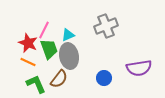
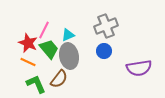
green trapezoid: rotated 20 degrees counterclockwise
blue circle: moved 27 px up
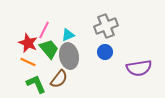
blue circle: moved 1 px right, 1 px down
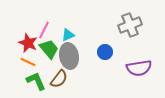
gray cross: moved 24 px right, 1 px up
green L-shape: moved 3 px up
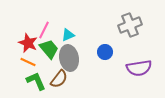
gray ellipse: moved 2 px down
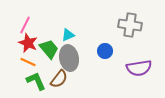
gray cross: rotated 30 degrees clockwise
pink line: moved 19 px left, 5 px up
blue circle: moved 1 px up
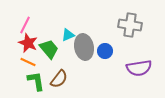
gray ellipse: moved 15 px right, 11 px up
green L-shape: rotated 15 degrees clockwise
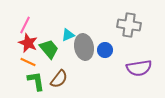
gray cross: moved 1 px left
blue circle: moved 1 px up
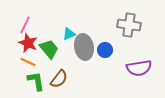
cyan triangle: moved 1 px right, 1 px up
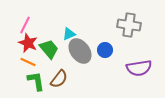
gray ellipse: moved 4 px left, 4 px down; rotated 25 degrees counterclockwise
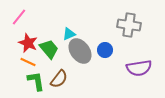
pink line: moved 6 px left, 8 px up; rotated 12 degrees clockwise
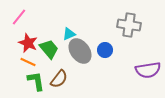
purple semicircle: moved 9 px right, 2 px down
